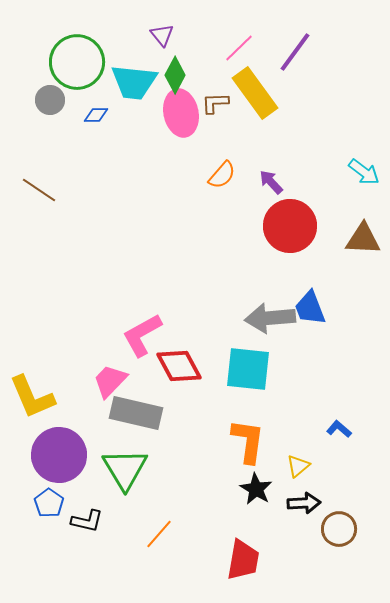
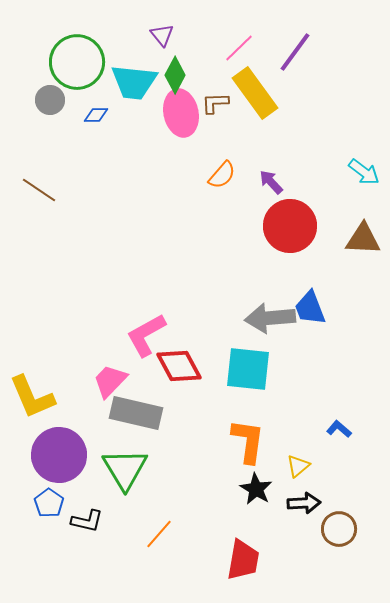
pink L-shape: moved 4 px right
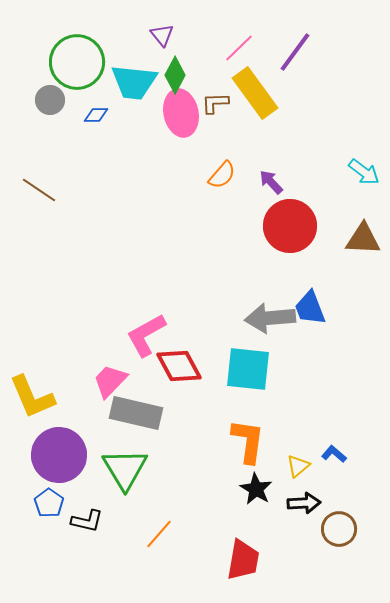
blue L-shape: moved 5 px left, 25 px down
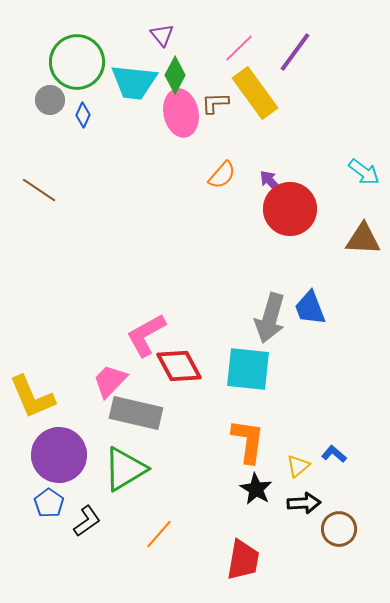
blue diamond: moved 13 px left; rotated 65 degrees counterclockwise
red circle: moved 17 px up
gray arrow: rotated 69 degrees counterclockwise
green triangle: rotated 30 degrees clockwise
black L-shape: rotated 48 degrees counterclockwise
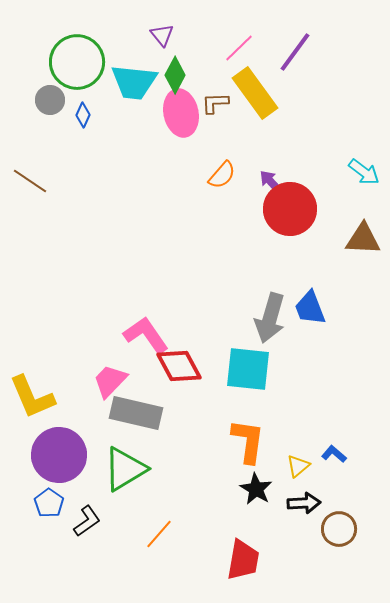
brown line: moved 9 px left, 9 px up
pink L-shape: rotated 84 degrees clockwise
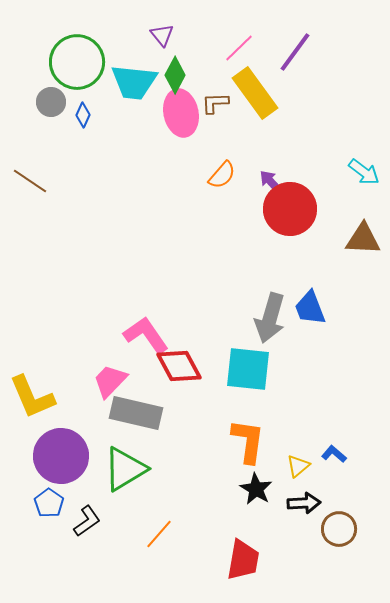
gray circle: moved 1 px right, 2 px down
purple circle: moved 2 px right, 1 px down
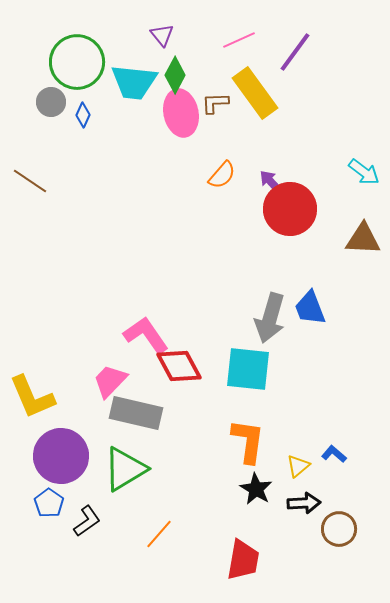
pink line: moved 8 px up; rotated 20 degrees clockwise
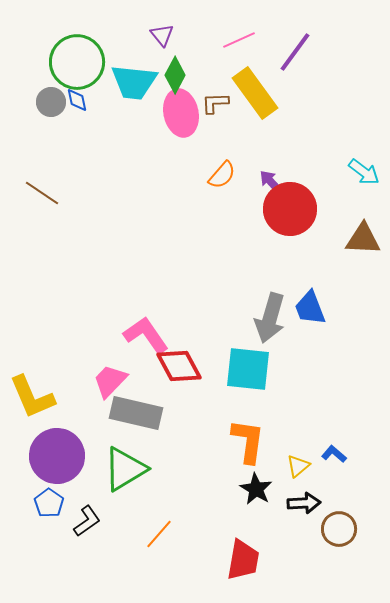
blue diamond: moved 6 px left, 15 px up; rotated 35 degrees counterclockwise
brown line: moved 12 px right, 12 px down
purple circle: moved 4 px left
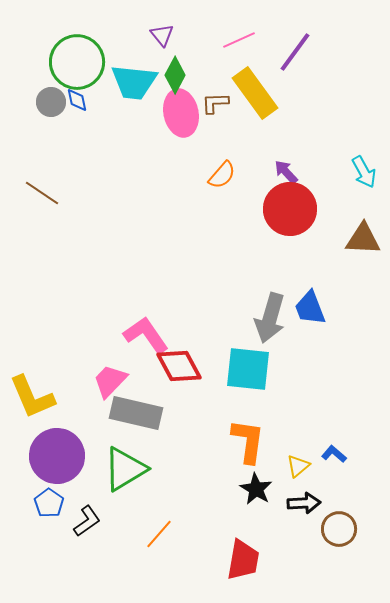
cyan arrow: rotated 24 degrees clockwise
purple arrow: moved 15 px right, 10 px up
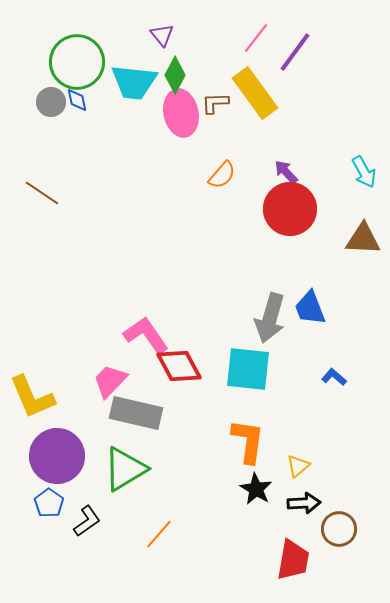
pink line: moved 17 px right, 2 px up; rotated 28 degrees counterclockwise
blue L-shape: moved 77 px up
red trapezoid: moved 50 px right
